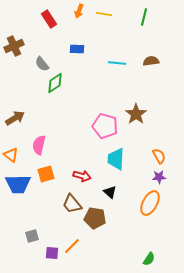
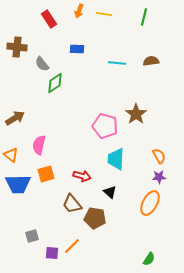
brown cross: moved 3 px right, 1 px down; rotated 30 degrees clockwise
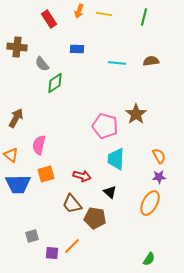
brown arrow: moved 1 px right; rotated 30 degrees counterclockwise
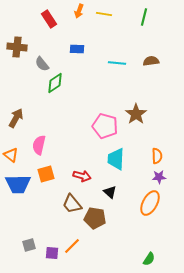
orange semicircle: moved 2 px left; rotated 28 degrees clockwise
gray square: moved 3 px left, 9 px down
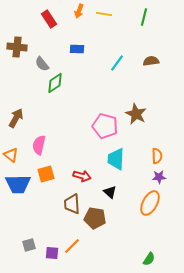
cyan line: rotated 60 degrees counterclockwise
brown star: rotated 10 degrees counterclockwise
brown trapezoid: rotated 35 degrees clockwise
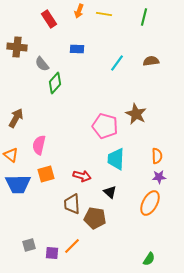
green diamond: rotated 15 degrees counterclockwise
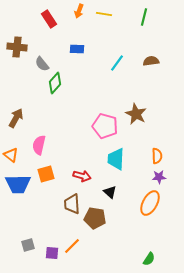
gray square: moved 1 px left
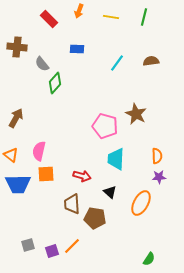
yellow line: moved 7 px right, 3 px down
red rectangle: rotated 12 degrees counterclockwise
pink semicircle: moved 6 px down
orange square: rotated 12 degrees clockwise
orange ellipse: moved 9 px left
purple square: moved 2 px up; rotated 24 degrees counterclockwise
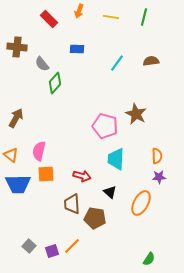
gray square: moved 1 px right, 1 px down; rotated 32 degrees counterclockwise
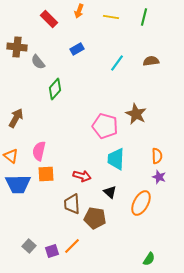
blue rectangle: rotated 32 degrees counterclockwise
gray semicircle: moved 4 px left, 2 px up
green diamond: moved 6 px down
orange triangle: moved 1 px down
purple star: rotated 24 degrees clockwise
